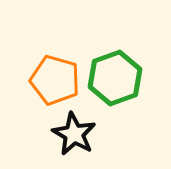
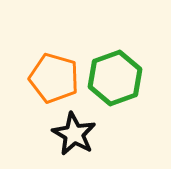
orange pentagon: moved 1 px left, 2 px up
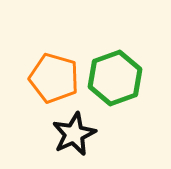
black star: rotated 18 degrees clockwise
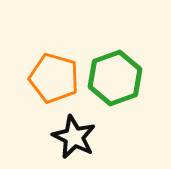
black star: moved 3 px down; rotated 21 degrees counterclockwise
